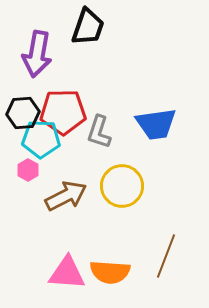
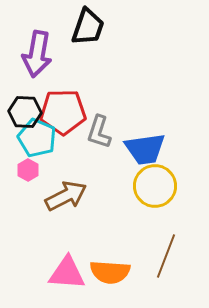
black hexagon: moved 2 px right, 1 px up; rotated 8 degrees clockwise
blue trapezoid: moved 11 px left, 25 px down
cyan pentagon: moved 4 px left, 1 px up; rotated 21 degrees clockwise
yellow circle: moved 33 px right
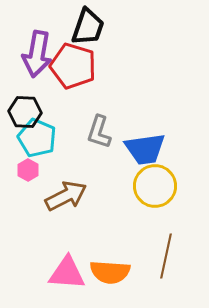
red pentagon: moved 10 px right, 46 px up; rotated 18 degrees clockwise
brown line: rotated 9 degrees counterclockwise
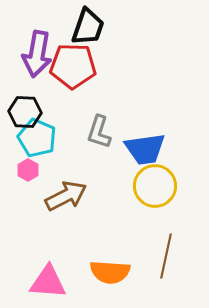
red pentagon: rotated 15 degrees counterclockwise
pink triangle: moved 19 px left, 9 px down
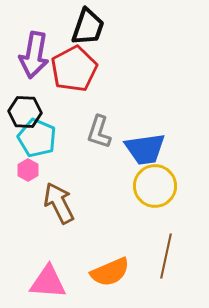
purple arrow: moved 3 px left, 1 px down
red pentagon: moved 1 px right, 3 px down; rotated 30 degrees counterclockwise
brown arrow: moved 7 px left, 7 px down; rotated 90 degrees counterclockwise
orange semicircle: rotated 27 degrees counterclockwise
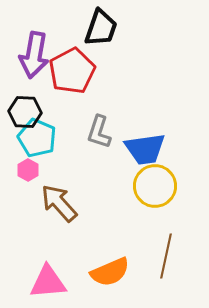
black trapezoid: moved 13 px right, 1 px down
red pentagon: moved 2 px left, 2 px down
brown arrow: rotated 15 degrees counterclockwise
pink triangle: rotated 9 degrees counterclockwise
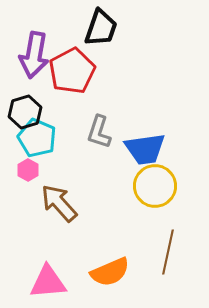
black hexagon: rotated 20 degrees counterclockwise
brown line: moved 2 px right, 4 px up
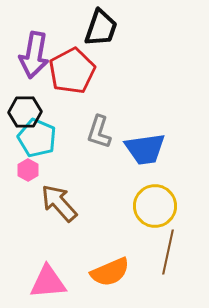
black hexagon: rotated 16 degrees clockwise
yellow circle: moved 20 px down
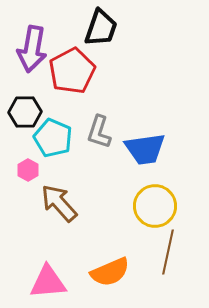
purple arrow: moved 2 px left, 6 px up
cyan pentagon: moved 16 px right
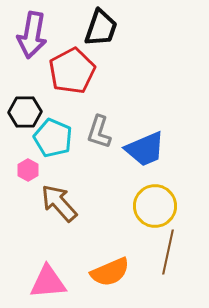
purple arrow: moved 14 px up
blue trapezoid: rotated 15 degrees counterclockwise
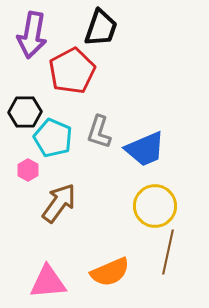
brown arrow: rotated 78 degrees clockwise
